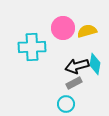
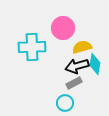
yellow semicircle: moved 5 px left, 16 px down
cyan circle: moved 1 px left, 1 px up
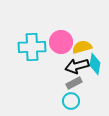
pink circle: moved 2 px left, 14 px down
cyan circle: moved 6 px right, 2 px up
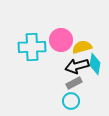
pink circle: moved 2 px up
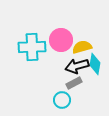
cyan circle: moved 9 px left, 1 px up
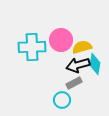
black arrow: moved 1 px right, 1 px up
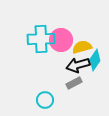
cyan cross: moved 9 px right, 8 px up
cyan diamond: moved 4 px up; rotated 25 degrees clockwise
cyan circle: moved 17 px left
